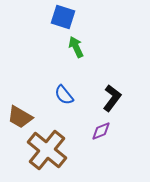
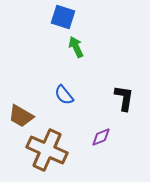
black L-shape: moved 12 px right; rotated 28 degrees counterclockwise
brown trapezoid: moved 1 px right, 1 px up
purple diamond: moved 6 px down
brown cross: rotated 15 degrees counterclockwise
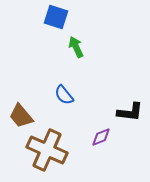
blue square: moved 7 px left
black L-shape: moved 6 px right, 14 px down; rotated 88 degrees clockwise
brown trapezoid: rotated 20 degrees clockwise
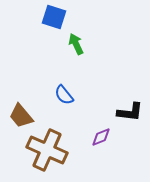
blue square: moved 2 px left
green arrow: moved 3 px up
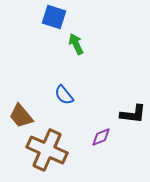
black L-shape: moved 3 px right, 2 px down
